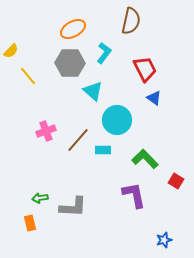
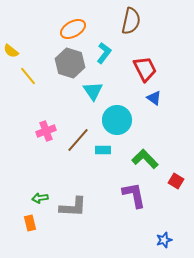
yellow semicircle: rotated 84 degrees clockwise
gray hexagon: rotated 16 degrees clockwise
cyan triangle: rotated 15 degrees clockwise
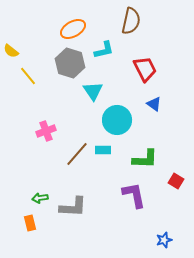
cyan L-shape: moved 3 px up; rotated 40 degrees clockwise
blue triangle: moved 6 px down
brown line: moved 1 px left, 14 px down
green L-shape: rotated 136 degrees clockwise
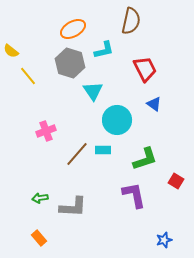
green L-shape: rotated 20 degrees counterclockwise
orange rectangle: moved 9 px right, 15 px down; rotated 28 degrees counterclockwise
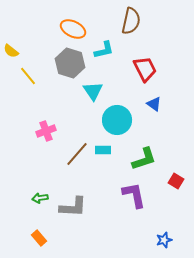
orange ellipse: rotated 55 degrees clockwise
green L-shape: moved 1 px left
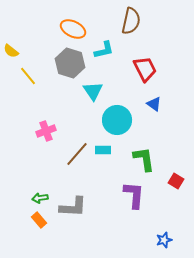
green L-shape: rotated 80 degrees counterclockwise
purple L-shape: rotated 16 degrees clockwise
orange rectangle: moved 18 px up
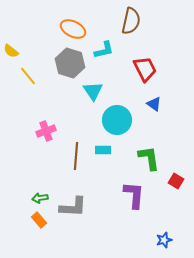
brown line: moved 1 px left, 2 px down; rotated 36 degrees counterclockwise
green L-shape: moved 5 px right, 1 px up
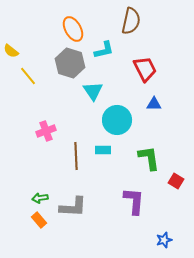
orange ellipse: rotated 35 degrees clockwise
blue triangle: rotated 35 degrees counterclockwise
brown line: rotated 8 degrees counterclockwise
purple L-shape: moved 6 px down
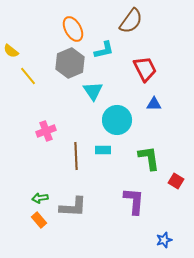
brown semicircle: rotated 24 degrees clockwise
gray hexagon: rotated 20 degrees clockwise
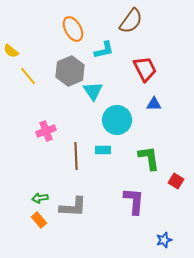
gray hexagon: moved 8 px down
